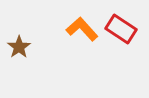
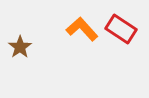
brown star: moved 1 px right
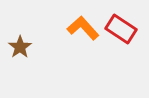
orange L-shape: moved 1 px right, 1 px up
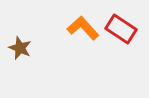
brown star: moved 1 px down; rotated 15 degrees counterclockwise
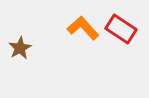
brown star: rotated 20 degrees clockwise
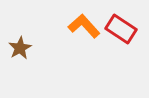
orange L-shape: moved 1 px right, 2 px up
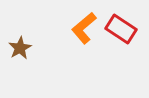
orange L-shape: moved 2 px down; rotated 88 degrees counterclockwise
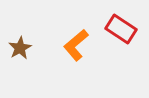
orange L-shape: moved 8 px left, 17 px down
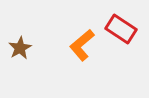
orange L-shape: moved 6 px right
